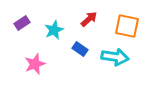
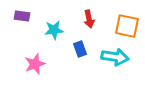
red arrow: rotated 120 degrees clockwise
purple rectangle: moved 7 px up; rotated 42 degrees clockwise
cyan star: rotated 18 degrees clockwise
blue rectangle: rotated 35 degrees clockwise
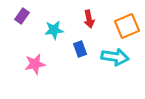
purple rectangle: rotated 63 degrees counterclockwise
orange square: rotated 35 degrees counterclockwise
pink star: rotated 10 degrees clockwise
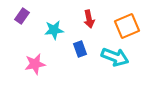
cyan arrow: rotated 12 degrees clockwise
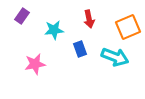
orange square: moved 1 px right, 1 px down
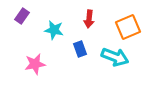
red arrow: rotated 18 degrees clockwise
cyan star: rotated 18 degrees clockwise
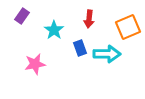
cyan star: rotated 24 degrees clockwise
blue rectangle: moved 1 px up
cyan arrow: moved 8 px left, 3 px up; rotated 20 degrees counterclockwise
